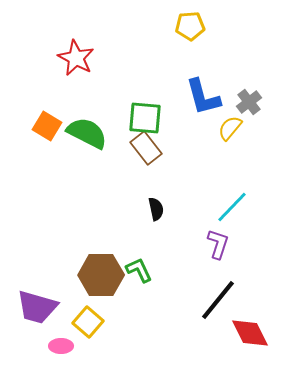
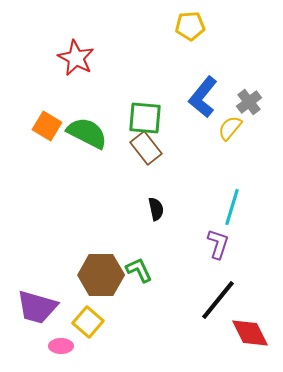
blue L-shape: rotated 54 degrees clockwise
cyan line: rotated 27 degrees counterclockwise
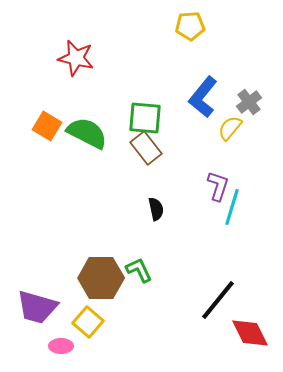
red star: rotated 15 degrees counterclockwise
purple L-shape: moved 58 px up
brown hexagon: moved 3 px down
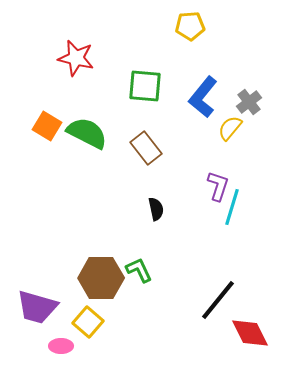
green square: moved 32 px up
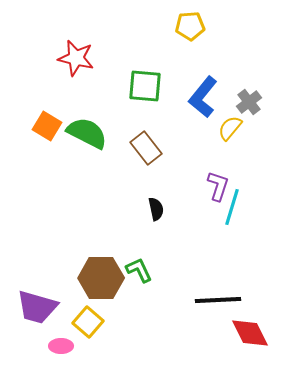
black line: rotated 48 degrees clockwise
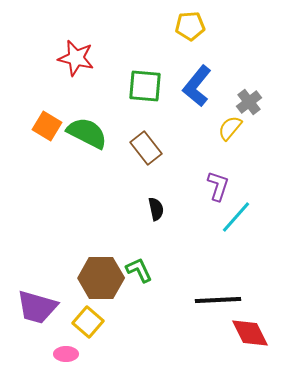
blue L-shape: moved 6 px left, 11 px up
cyan line: moved 4 px right, 10 px down; rotated 24 degrees clockwise
pink ellipse: moved 5 px right, 8 px down
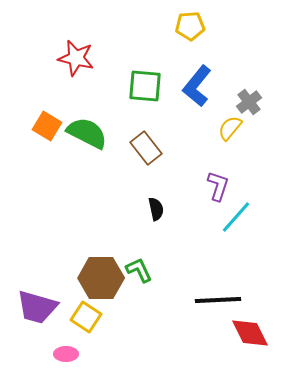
yellow square: moved 2 px left, 5 px up; rotated 8 degrees counterclockwise
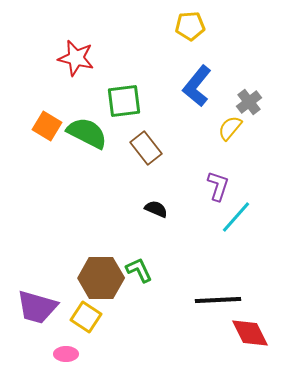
green square: moved 21 px left, 15 px down; rotated 12 degrees counterclockwise
black semicircle: rotated 55 degrees counterclockwise
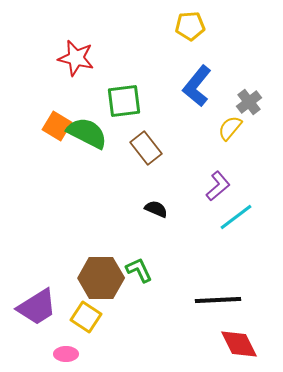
orange square: moved 10 px right
purple L-shape: rotated 32 degrees clockwise
cyan line: rotated 12 degrees clockwise
purple trapezoid: rotated 48 degrees counterclockwise
red diamond: moved 11 px left, 11 px down
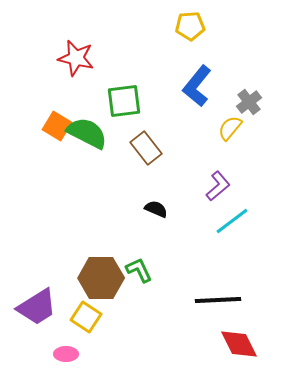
cyan line: moved 4 px left, 4 px down
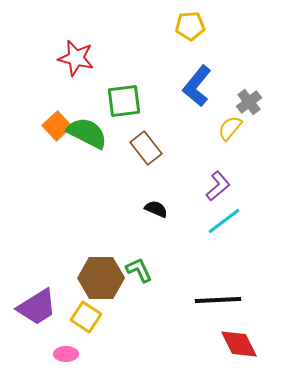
orange square: rotated 16 degrees clockwise
cyan line: moved 8 px left
